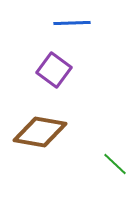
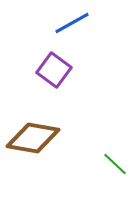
blue line: rotated 27 degrees counterclockwise
brown diamond: moved 7 px left, 6 px down
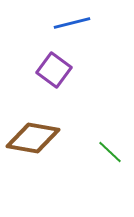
blue line: rotated 15 degrees clockwise
green line: moved 5 px left, 12 px up
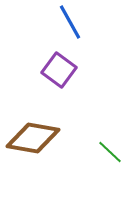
blue line: moved 2 px left, 1 px up; rotated 75 degrees clockwise
purple square: moved 5 px right
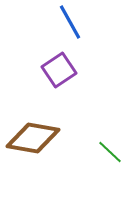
purple square: rotated 20 degrees clockwise
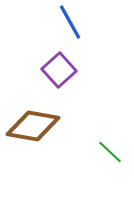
purple square: rotated 8 degrees counterclockwise
brown diamond: moved 12 px up
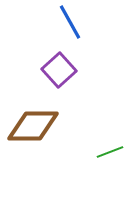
brown diamond: rotated 10 degrees counterclockwise
green line: rotated 64 degrees counterclockwise
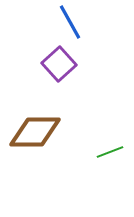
purple square: moved 6 px up
brown diamond: moved 2 px right, 6 px down
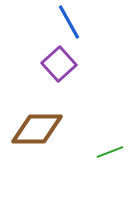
blue line: moved 1 px left
brown diamond: moved 2 px right, 3 px up
